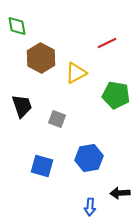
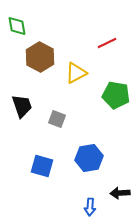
brown hexagon: moved 1 px left, 1 px up
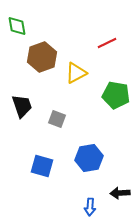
brown hexagon: moved 2 px right; rotated 12 degrees clockwise
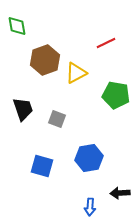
red line: moved 1 px left
brown hexagon: moved 3 px right, 3 px down
black trapezoid: moved 1 px right, 3 px down
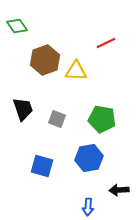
green diamond: rotated 25 degrees counterclockwise
yellow triangle: moved 2 px up; rotated 30 degrees clockwise
green pentagon: moved 14 px left, 24 px down
black arrow: moved 1 px left, 3 px up
blue arrow: moved 2 px left
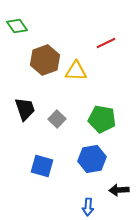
black trapezoid: moved 2 px right
gray square: rotated 24 degrees clockwise
blue hexagon: moved 3 px right, 1 px down
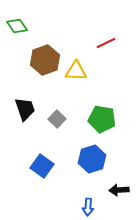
blue hexagon: rotated 8 degrees counterclockwise
blue square: rotated 20 degrees clockwise
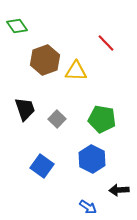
red line: rotated 72 degrees clockwise
blue hexagon: rotated 16 degrees counterclockwise
blue arrow: rotated 60 degrees counterclockwise
